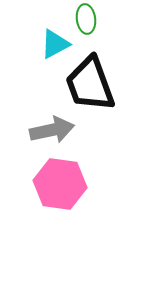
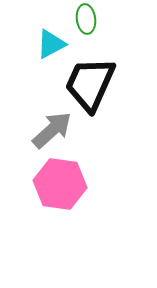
cyan triangle: moved 4 px left
black trapezoid: rotated 44 degrees clockwise
gray arrow: rotated 30 degrees counterclockwise
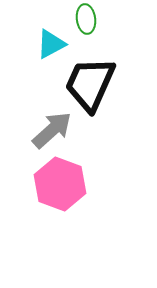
pink hexagon: rotated 12 degrees clockwise
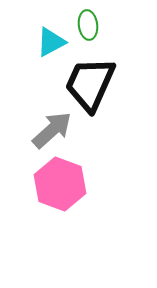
green ellipse: moved 2 px right, 6 px down
cyan triangle: moved 2 px up
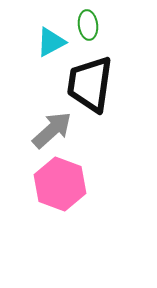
black trapezoid: rotated 16 degrees counterclockwise
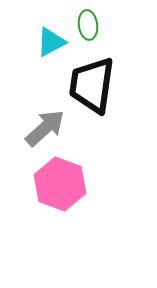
black trapezoid: moved 2 px right, 1 px down
gray arrow: moved 7 px left, 2 px up
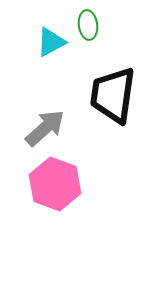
black trapezoid: moved 21 px right, 10 px down
pink hexagon: moved 5 px left
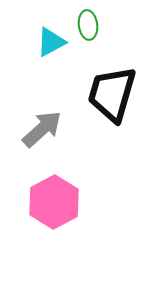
black trapezoid: moved 1 px left, 1 px up; rotated 8 degrees clockwise
gray arrow: moved 3 px left, 1 px down
pink hexagon: moved 1 px left, 18 px down; rotated 12 degrees clockwise
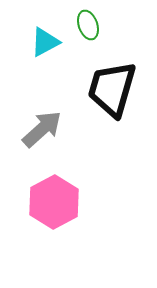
green ellipse: rotated 12 degrees counterclockwise
cyan triangle: moved 6 px left
black trapezoid: moved 5 px up
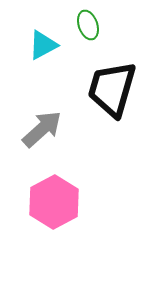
cyan triangle: moved 2 px left, 3 px down
